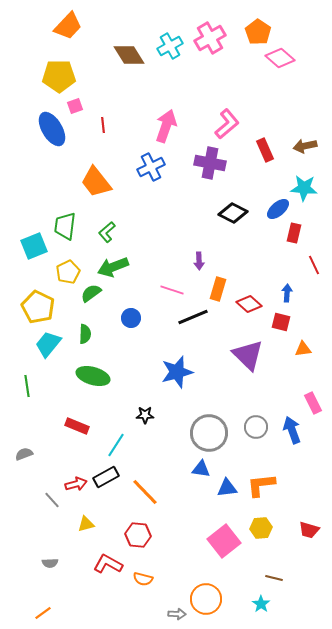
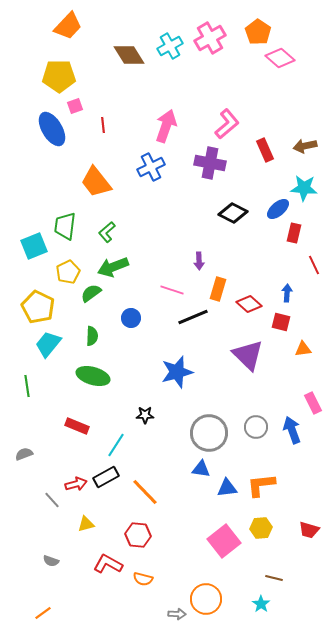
green semicircle at (85, 334): moved 7 px right, 2 px down
gray semicircle at (50, 563): moved 1 px right, 2 px up; rotated 21 degrees clockwise
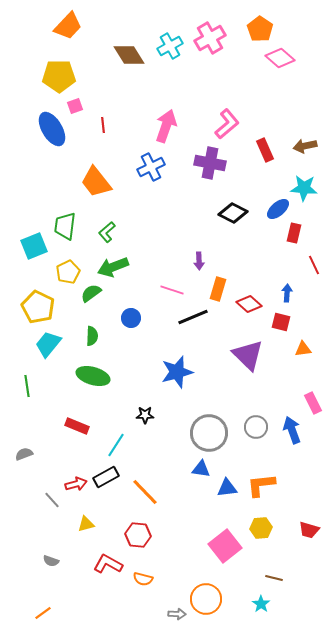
orange pentagon at (258, 32): moved 2 px right, 3 px up
pink square at (224, 541): moved 1 px right, 5 px down
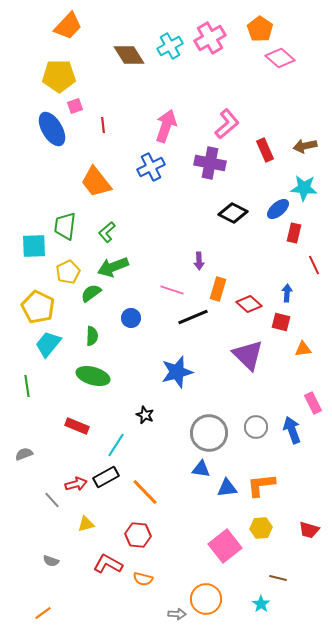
cyan square at (34, 246): rotated 20 degrees clockwise
black star at (145, 415): rotated 24 degrees clockwise
brown line at (274, 578): moved 4 px right
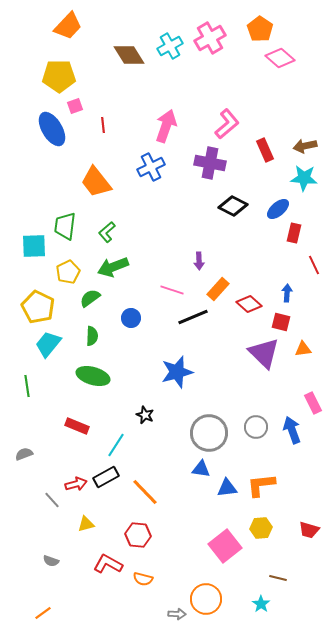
cyan star at (304, 188): moved 10 px up
black diamond at (233, 213): moved 7 px up
orange rectangle at (218, 289): rotated 25 degrees clockwise
green semicircle at (91, 293): moved 1 px left, 5 px down
purple triangle at (248, 355): moved 16 px right, 2 px up
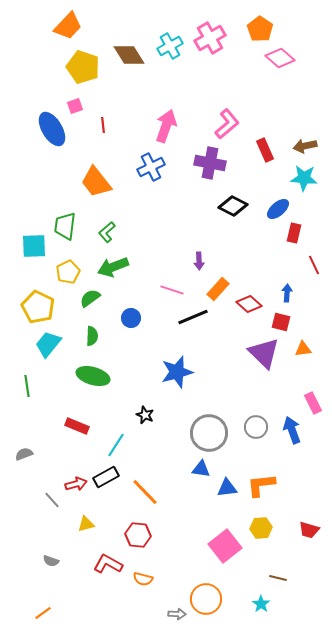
yellow pentagon at (59, 76): moved 24 px right, 9 px up; rotated 20 degrees clockwise
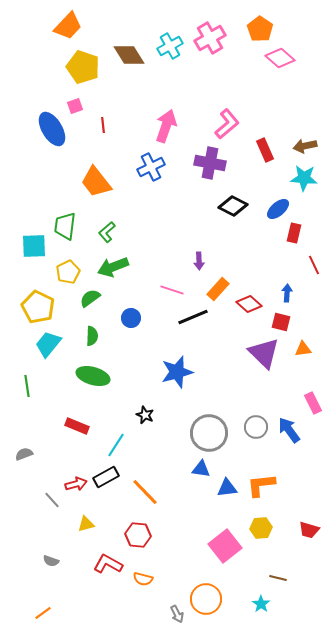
blue arrow at (292, 430): moved 3 px left; rotated 16 degrees counterclockwise
gray arrow at (177, 614): rotated 60 degrees clockwise
